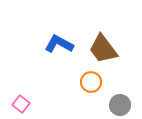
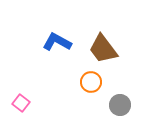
blue L-shape: moved 2 px left, 2 px up
pink square: moved 1 px up
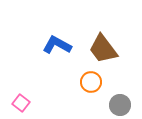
blue L-shape: moved 3 px down
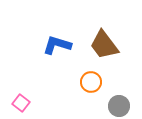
blue L-shape: rotated 12 degrees counterclockwise
brown trapezoid: moved 1 px right, 4 px up
gray circle: moved 1 px left, 1 px down
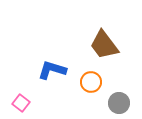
blue L-shape: moved 5 px left, 25 px down
gray circle: moved 3 px up
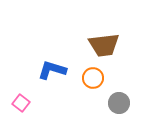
brown trapezoid: rotated 60 degrees counterclockwise
orange circle: moved 2 px right, 4 px up
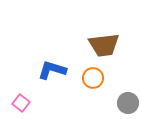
gray circle: moved 9 px right
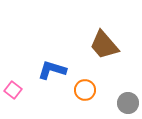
brown trapezoid: rotated 56 degrees clockwise
orange circle: moved 8 px left, 12 px down
pink square: moved 8 px left, 13 px up
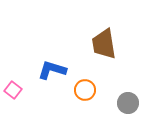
brown trapezoid: moved 1 px up; rotated 32 degrees clockwise
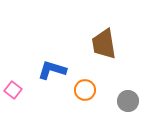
gray circle: moved 2 px up
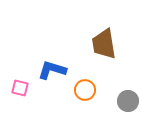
pink square: moved 7 px right, 2 px up; rotated 24 degrees counterclockwise
